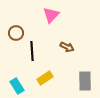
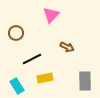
black line: moved 8 px down; rotated 66 degrees clockwise
yellow rectangle: rotated 21 degrees clockwise
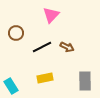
black line: moved 10 px right, 12 px up
cyan rectangle: moved 6 px left
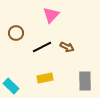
cyan rectangle: rotated 14 degrees counterclockwise
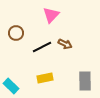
brown arrow: moved 2 px left, 3 px up
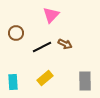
yellow rectangle: rotated 28 degrees counterclockwise
cyan rectangle: moved 2 px right, 4 px up; rotated 42 degrees clockwise
